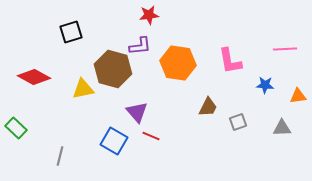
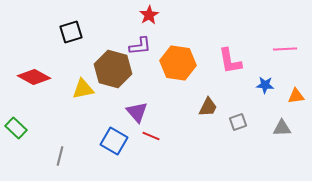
red star: rotated 24 degrees counterclockwise
orange triangle: moved 2 px left
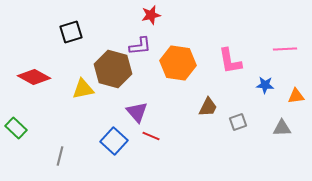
red star: moved 2 px right; rotated 18 degrees clockwise
blue square: rotated 12 degrees clockwise
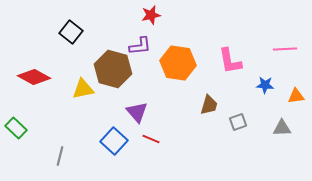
black square: rotated 35 degrees counterclockwise
brown trapezoid: moved 1 px right, 2 px up; rotated 10 degrees counterclockwise
red line: moved 3 px down
